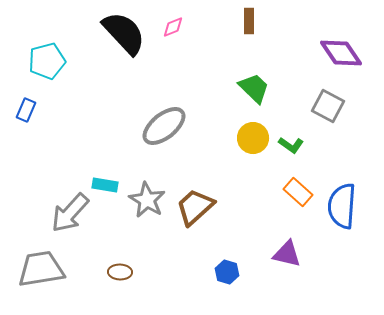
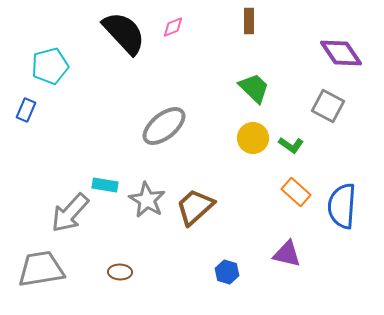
cyan pentagon: moved 3 px right, 5 px down
orange rectangle: moved 2 px left
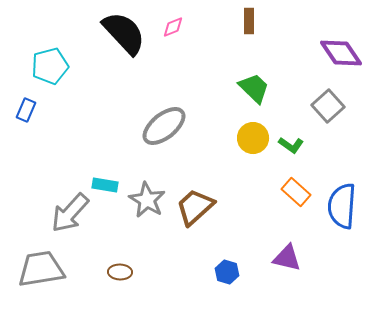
gray square: rotated 20 degrees clockwise
purple triangle: moved 4 px down
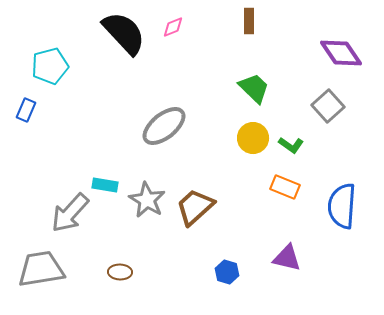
orange rectangle: moved 11 px left, 5 px up; rotated 20 degrees counterclockwise
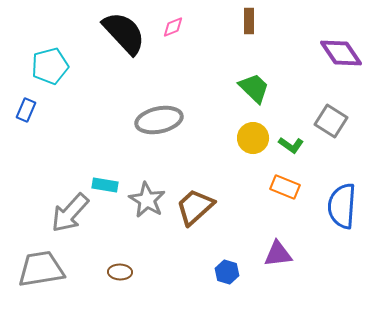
gray square: moved 3 px right, 15 px down; rotated 16 degrees counterclockwise
gray ellipse: moved 5 px left, 6 px up; rotated 27 degrees clockwise
purple triangle: moved 9 px left, 4 px up; rotated 20 degrees counterclockwise
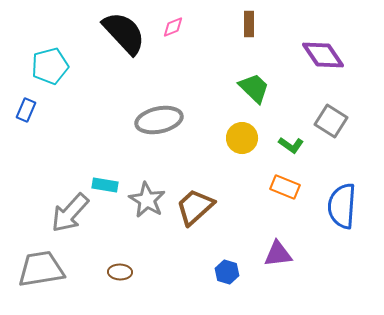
brown rectangle: moved 3 px down
purple diamond: moved 18 px left, 2 px down
yellow circle: moved 11 px left
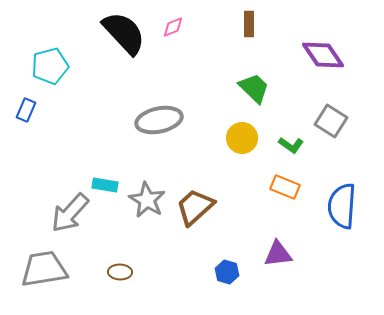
gray trapezoid: moved 3 px right
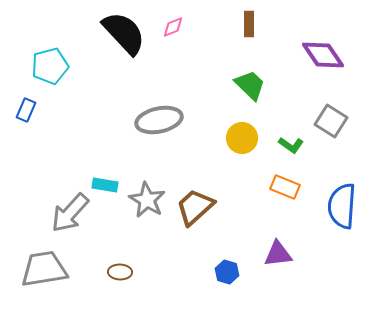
green trapezoid: moved 4 px left, 3 px up
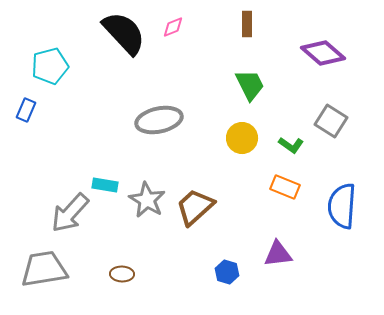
brown rectangle: moved 2 px left
purple diamond: moved 2 px up; rotated 15 degrees counterclockwise
green trapezoid: rotated 20 degrees clockwise
brown ellipse: moved 2 px right, 2 px down
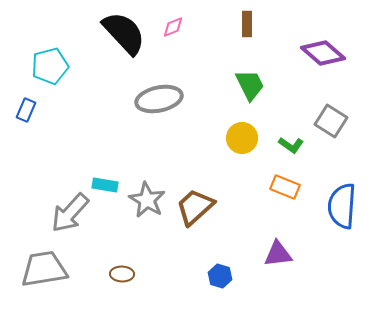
gray ellipse: moved 21 px up
blue hexagon: moved 7 px left, 4 px down
